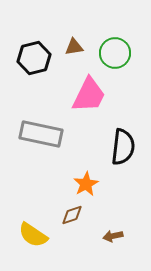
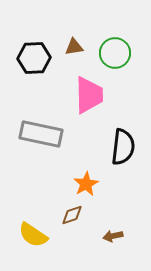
black hexagon: rotated 12 degrees clockwise
pink trapezoid: rotated 27 degrees counterclockwise
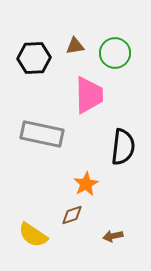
brown triangle: moved 1 px right, 1 px up
gray rectangle: moved 1 px right
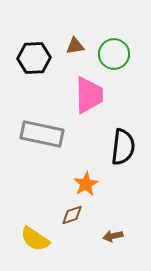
green circle: moved 1 px left, 1 px down
yellow semicircle: moved 2 px right, 4 px down
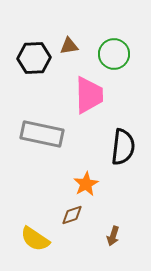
brown triangle: moved 6 px left
brown arrow: rotated 60 degrees counterclockwise
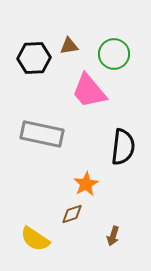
pink trapezoid: moved 4 px up; rotated 141 degrees clockwise
brown diamond: moved 1 px up
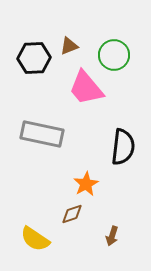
brown triangle: rotated 12 degrees counterclockwise
green circle: moved 1 px down
pink trapezoid: moved 3 px left, 3 px up
brown arrow: moved 1 px left
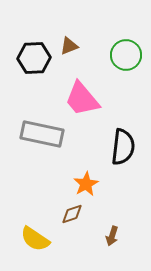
green circle: moved 12 px right
pink trapezoid: moved 4 px left, 11 px down
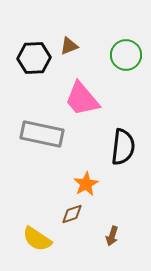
yellow semicircle: moved 2 px right
